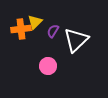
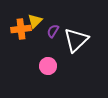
yellow triangle: moved 1 px up
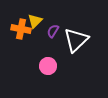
orange cross: rotated 18 degrees clockwise
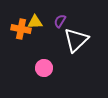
yellow triangle: moved 1 px down; rotated 42 degrees clockwise
purple semicircle: moved 7 px right, 10 px up
pink circle: moved 4 px left, 2 px down
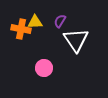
white triangle: rotated 20 degrees counterclockwise
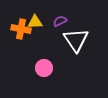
purple semicircle: rotated 32 degrees clockwise
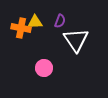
purple semicircle: rotated 136 degrees clockwise
orange cross: moved 1 px up
